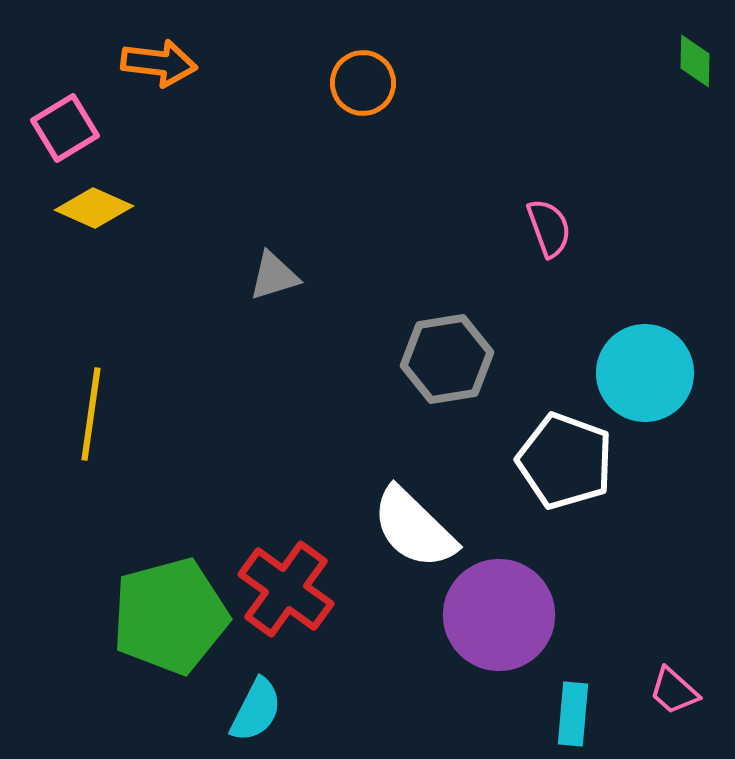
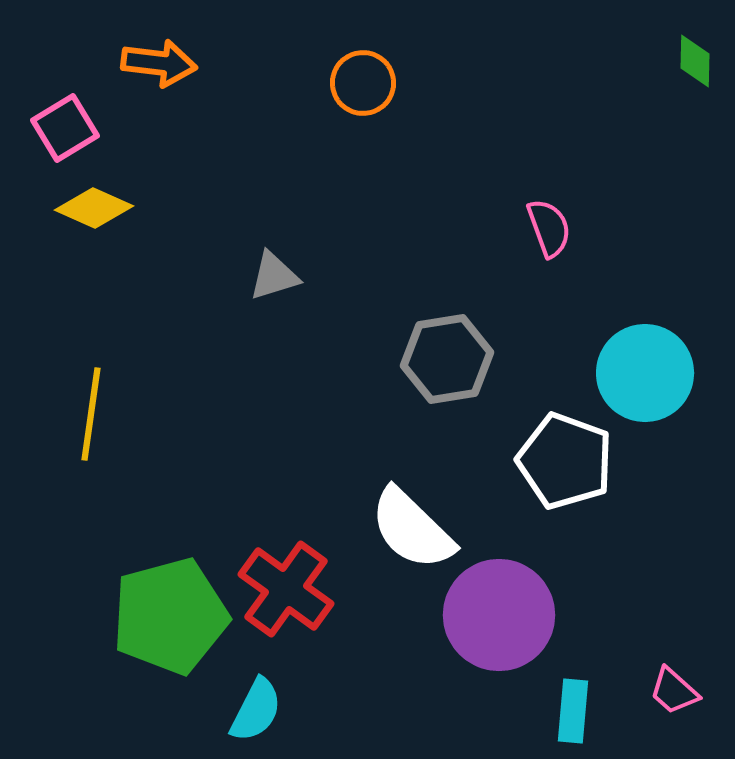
white semicircle: moved 2 px left, 1 px down
cyan rectangle: moved 3 px up
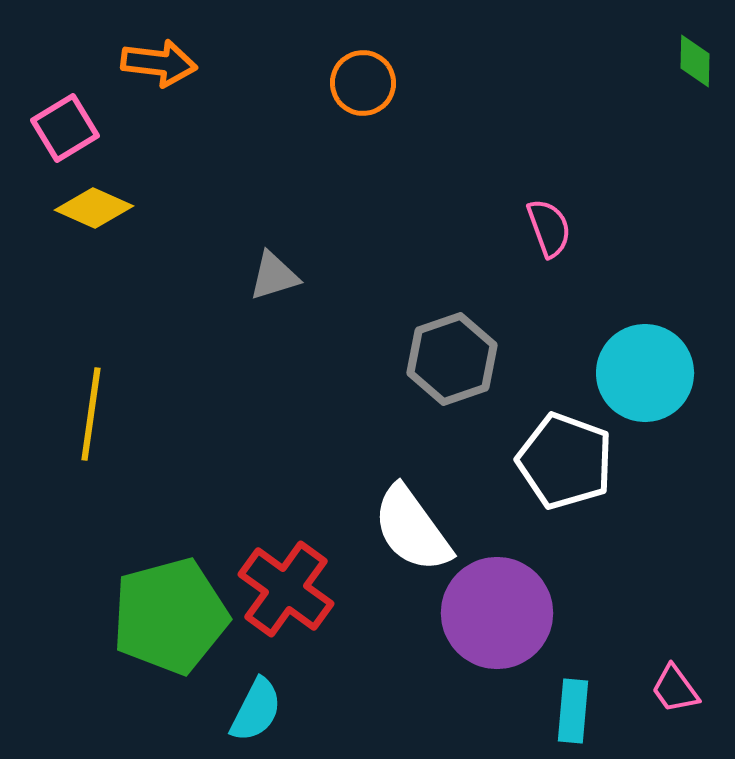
gray hexagon: moved 5 px right; rotated 10 degrees counterclockwise
white semicircle: rotated 10 degrees clockwise
purple circle: moved 2 px left, 2 px up
pink trapezoid: moved 1 px right, 2 px up; rotated 12 degrees clockwise
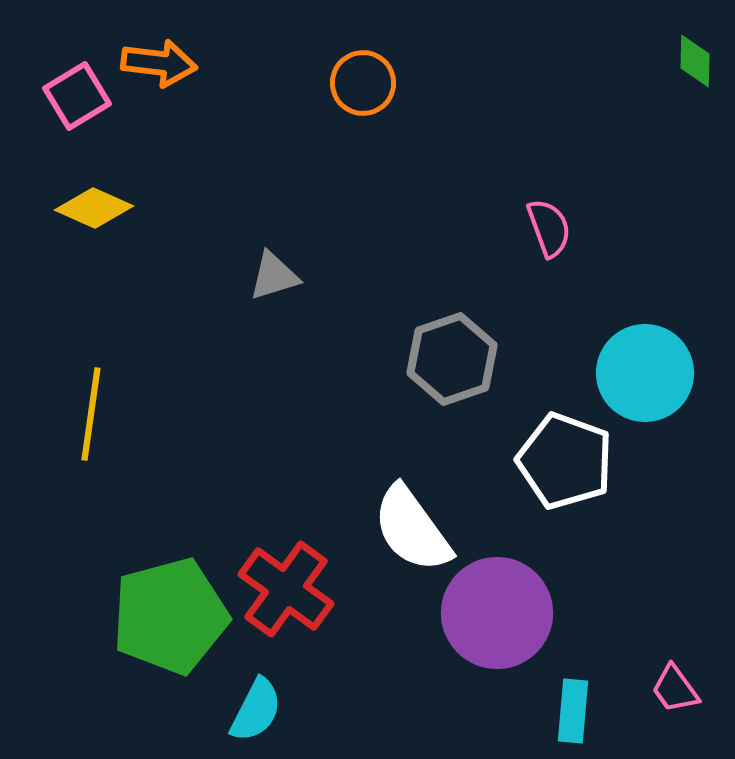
pink square: moved 12 px right, 32 px up
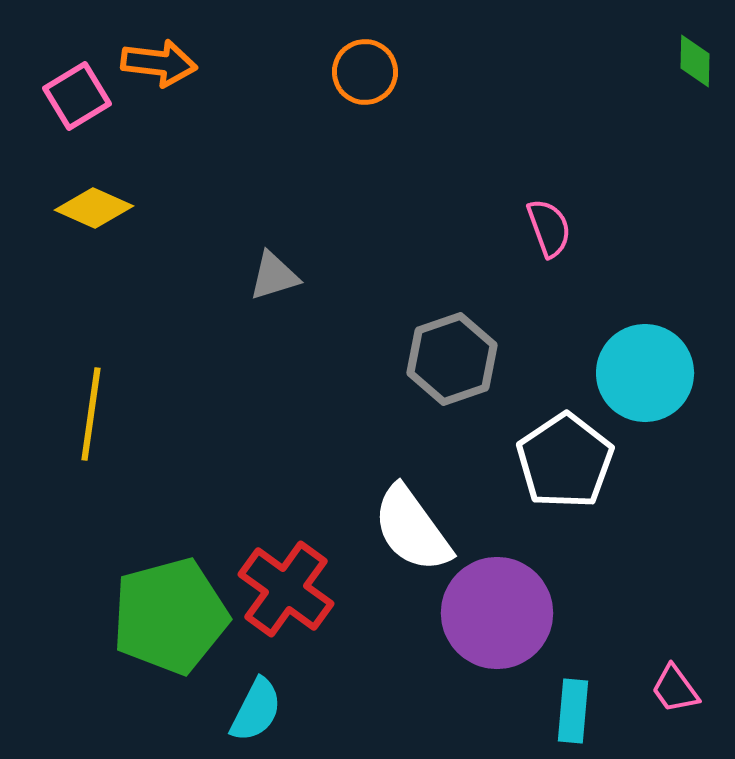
orange circle: moved 2 px right, 11 px up
white pentagon: rotated 18 degrees clockwise
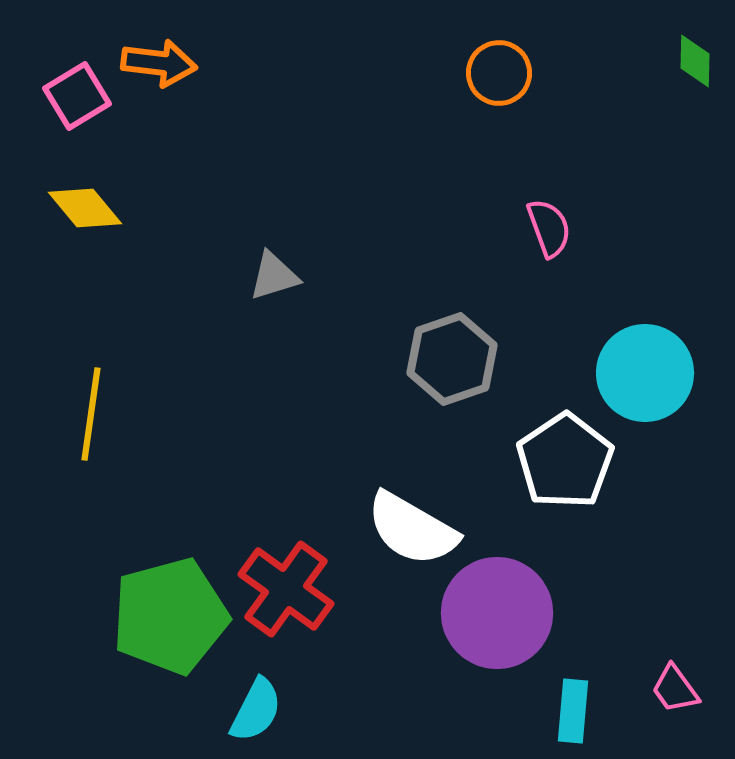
orange circle: moved 134 px right, 1 px down
yellow diamond: moved 9 px left; rotated 26 degrees clockwise
white semicircle: rotated 24 degrees counterclockwise
